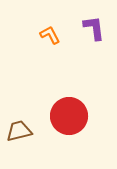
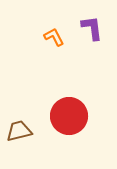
purple L-shape: moved 2 px left
orange L-shape: moved 4 px right, 2 px down
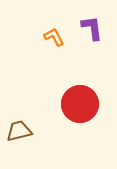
red circle: moved 11 px right, 12 px up
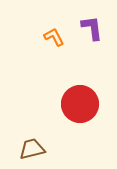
brown trapezoid: moved 13 px right, 18 px down
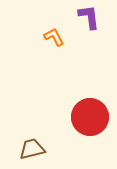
purple L-shape: moved 3 px left, 11 px up
red circle: moved 10 px right, 13 px down
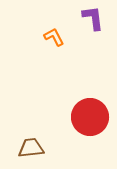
purple L-shape: moved 4 px right, 1 px down
brown trapezoid: moved 1 px left, 1 px up; rotated 8 degrees clockwise
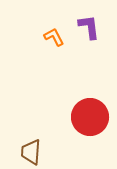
purple L-shape: moved 4 px left, 9 px down
brown trapezoid: moved 4 px down; rotated 80 degrees counterclockwise
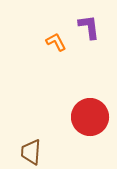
orange L-shape: moved 2 px right, 5 px down
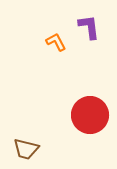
red circle: moved 2 px up
brown trapezoid: moved 5 px left, 3 px up; rotated 80 degrees counterclockwise
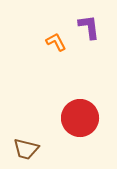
red circle: moved 10 px left, 3 px down
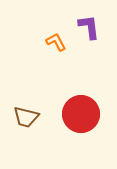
red circle: moved 1 px right, 4 px up
brown trapezoid: moved 32 px up
